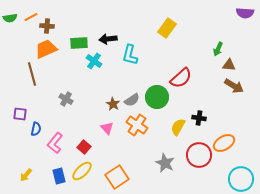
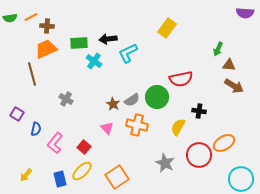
cyan L-shape: moved 2 px left, 2 px up; rotated 50 degrees clockwise
red semicircle: moved 1 px down; rotated 30 degrees clockwise
purple square: moved 3 px left; rotated 24 degrees clockwise
black cross: moved 7 px up
orange cross: rotated 20 degrees counterclockwise
blue rectangle: moved 1 px right, 3 px down
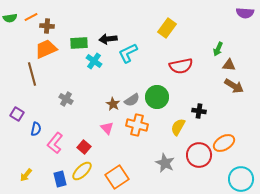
red semicircle: moved 13 px up
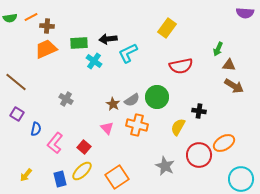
brown line: moved 16 px left, 8 px down; rotated 35 degrees counterclockwise
gray star: moved 3 px down
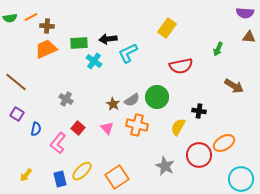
brown triangle: moved 20 px right, 28 px up
pink L-shape: moved 3 px right
red square: moved 6 px left, 19 px up
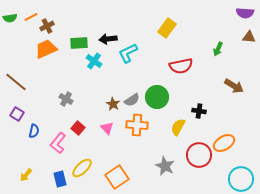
brown cross: rotated 32 degrees counterclockwise
orange cross: rotated 10 degrees counterclockwise
blue semicircle: moved 2 px left, 2 px down
yellow ellipse: moved 3 px up
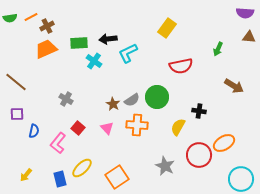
purple square: rotated 32 degrees counterclockwise
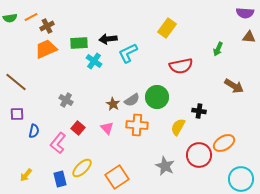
gray cross: moved 1 px down
